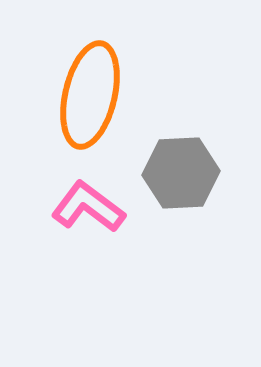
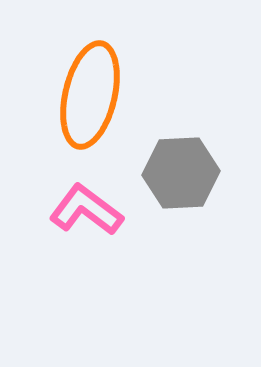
pink L-shape: moved 2 px left, 3 px down
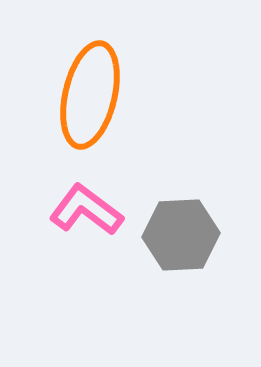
gray hexagon: moved 62 px down
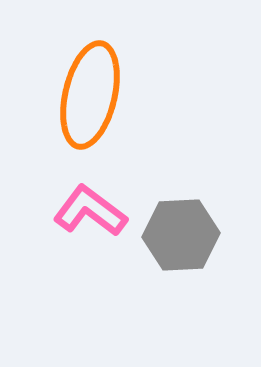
pink L-shape: moved 4 px right, 1 px down
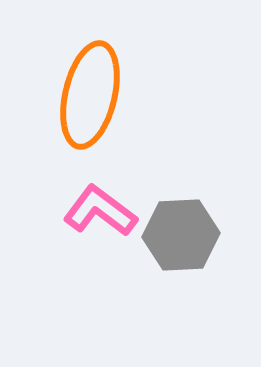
pink L-shape: moved 10 px right
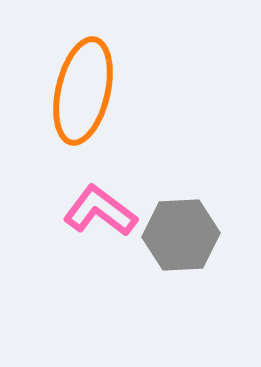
orange ellipse: moved 7 px left, 4 px up
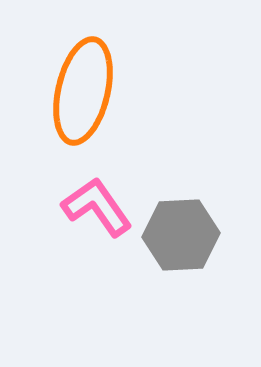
pink L-shape: moved 3 px left, 4 px up; rotated 18 degrees clockwise
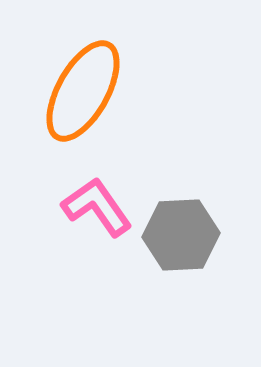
orange ellipse: rotated 16 degrees clockwise
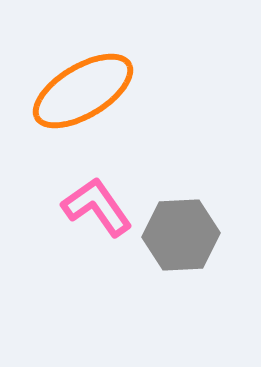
orange ellipse: rotated 30 degrees clockwise
